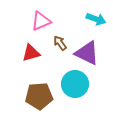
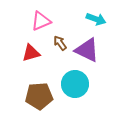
purple triangle: moved 3 px up
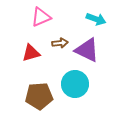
pink triangle: moved 4 px up
brown arrow: rotated 119 degrees clockwise
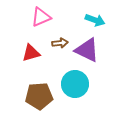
cyan arrow: moved 1 px left, 1 px down
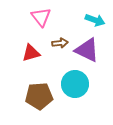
pink triangle: rotated 45 degrees counterclockwise
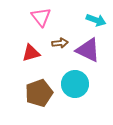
cyan arrow: moved 1 px right
purple triangle: moved 1 px right
brown pentagon: moved 3 px up; rotated 16 degrees counterclockwise
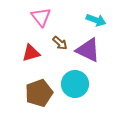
brown arrow: rotated 49 degrees clockwise
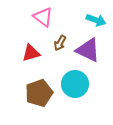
pink triangle: moved 2 px right; rotated 15 degrees counterclockwise
brown arrow: rotated 77 degrees clockwise
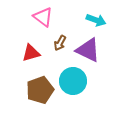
cyan circle: moved 2 px left, 3 px up
brown pentagon: moved 1 px right, 3 px up
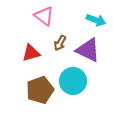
pink triangle: moved 1 px right, 1 px up
